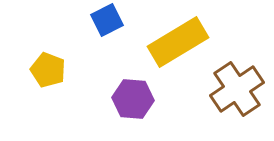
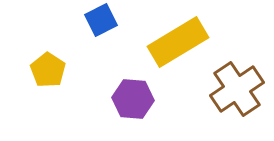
blue square: moved 6 px left
yellow pentagon: rotated 12 degrees clockwise
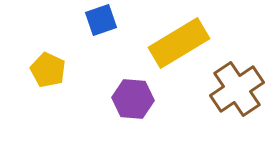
blue square: rotated 8 degrees clockwise
yellow rectangle: moved 1 px right, 1 px down
yellow pentagon: rotated 8 degrees counterclockwise
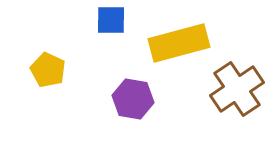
blue square: moved 10 px right; rotated 20 degrees clockwise
yellow rectangle: rotated 16 degrees clockwise
purple hexagon: rotated 6 degrees clockwise
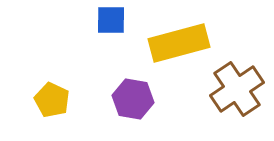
yellow pentagon: moved 4 px right, 30 px down
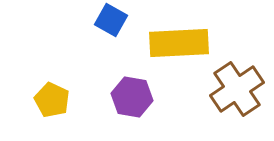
blue square: rotated 28 degrees clockwise
yellow rectangle: rotated 12 degrees clockwise
purple hexagon: moved 1 px left, 2 px up
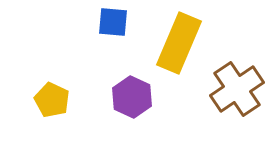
blue square: moved 2 px right, 2 px down; rotated 24 degrees counterclockwise
yellow rectangle: rotated 64 degrees counterclockwise
purple hexagon: rotated 15 degrees clockwise
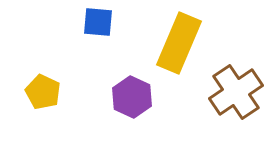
blue square: moved 15 px left
brown cross: moved 1 px left, 3 px down
yellow pentagon: moved 9 px left, 8 px up
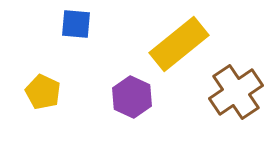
blue square: moved 22 px left, 2 px down
yellow rectangle: moved 1 px down; rotated 28 degrees clockwise
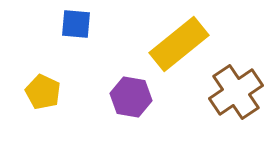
purple hexagon: moved 1 px left; rotated 15 degrees counterclockwise
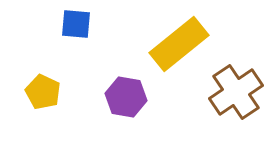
purple hexagon: moved 5 px left
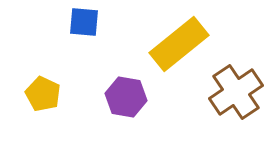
blue square: moved 8 px right, 2 px up
yellow pentagon: moved 2 px down
